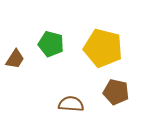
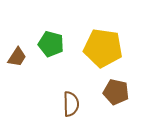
yellow pentagon: rotated 6 degrees counterclockwise
brown trapezoid: moved 2 px right, 2 px up
brown semicircle: rotated 85 degrees clockwise
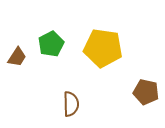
green pentagon: rotated 30 degrees clockwise
brown pentagon: moved 30 px right
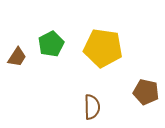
brown semicircle: moved 21 px right, 3 px down
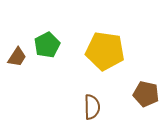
green pentagon: moved 4 px left, 1 px down
yellow pentagon: moved 2 px right, 3 px down
brown pentagon: moved 2 px down
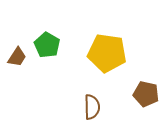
green pentagon: rotated 15 degrees counterclockwise
yellow pentagon: moved 2 px right, 2 px down
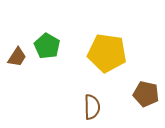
green pentagon: moved 1 px down
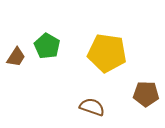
brown trapezoid: moved 1 px left
brown pentagon: rotated 10 degrees counterclockwise
brown semicircle: rotated 70 degrees counterclockwise
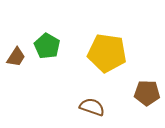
brown pentagon: moved 1 px right, 1 px up
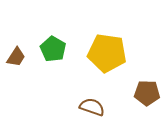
green pentagon: moved 6 px right, 3 px down
